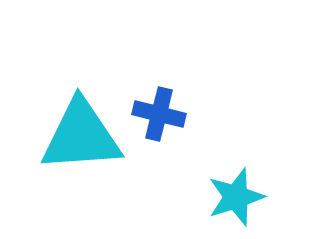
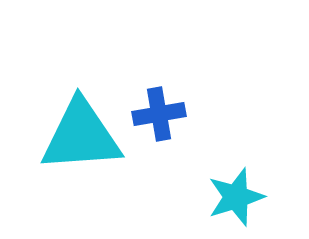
blue cross: rotated 24 degrees counterclockwise
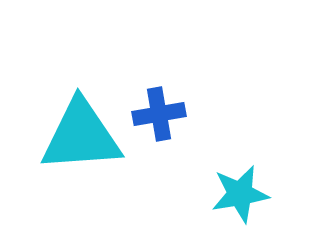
cyan star: moved 4 px right, 3 px up; rotated 8 degrees clockwise
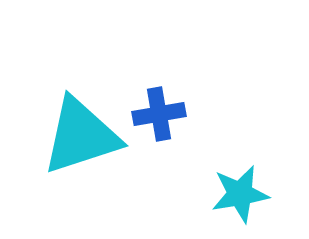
cyan triangle: rotated 14 degrees counterclockwise
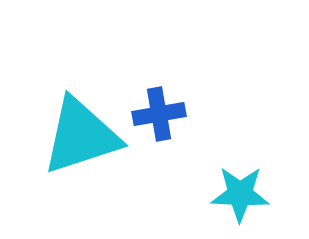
cyan star: rotated 12 degrees clockwise
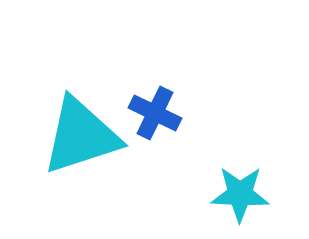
blue cross: moved 4 px left, 1 px up; rotated 36 degrees clockwise
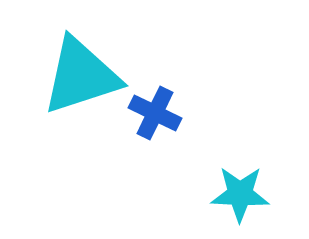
cyan triangle: moved 60 px up
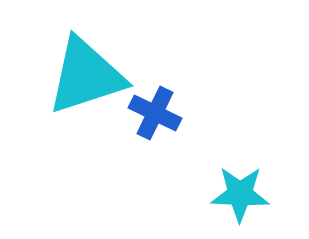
cyan triangle: moved 5 px right
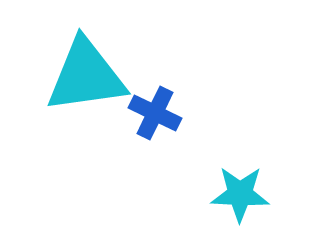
cyan triangle: rotated 10 degrees clockwise
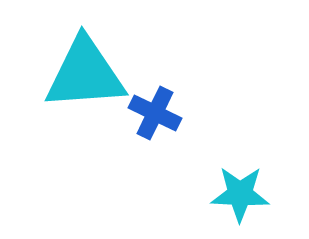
cyan triangle: moved 1 px left, 2 px up; rotated 4 degrees clockwise
